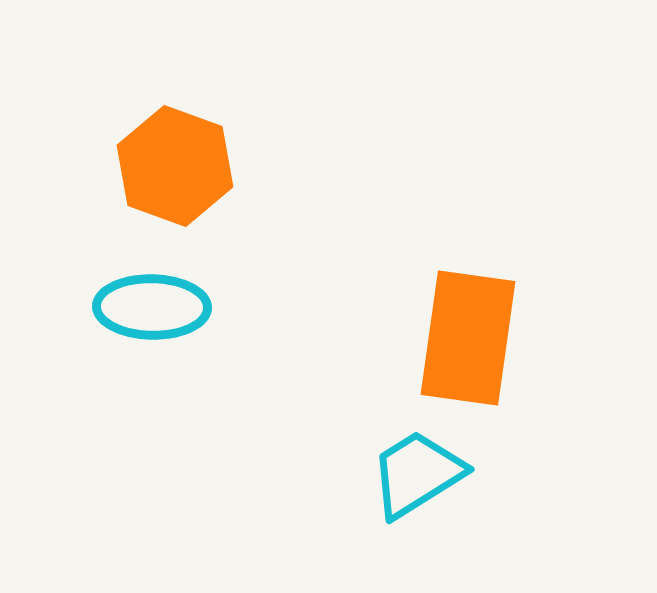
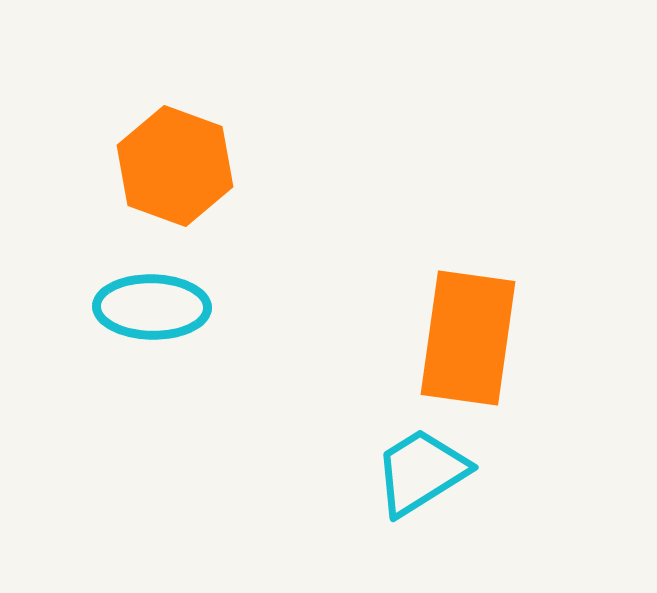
cyan trapezoid: moved 4 px right, 2 px up
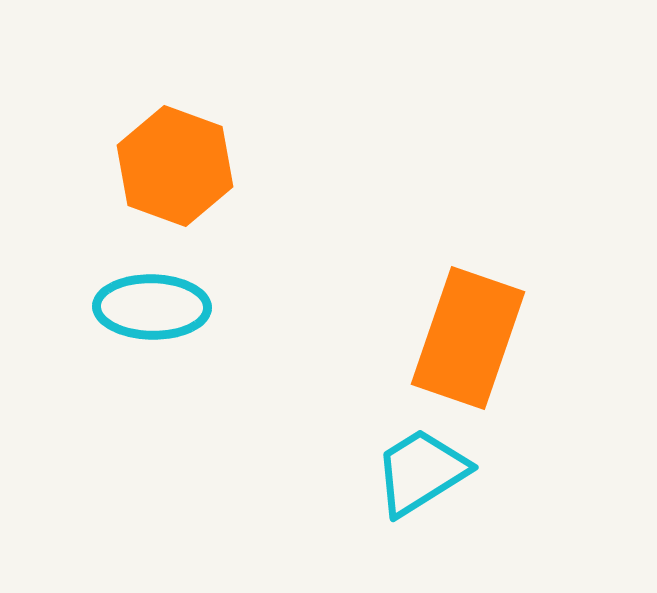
orange rectangle: rotated 11 degrees clockwise
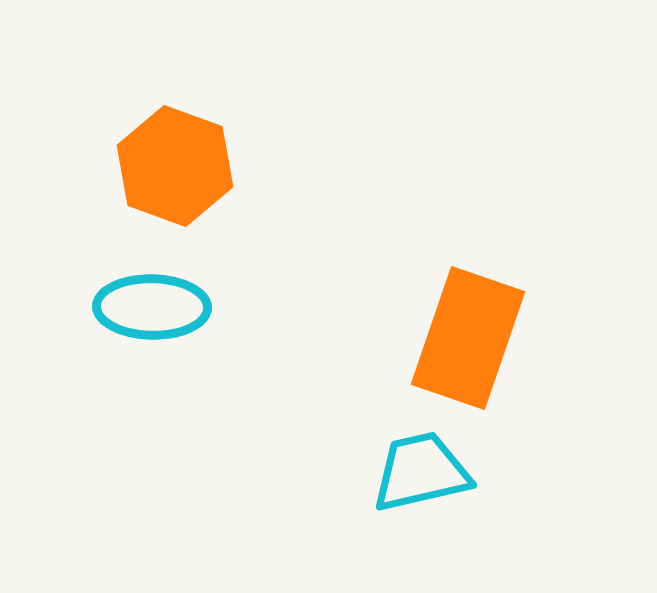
cyan trapezoid: rotated 19 degrees clockwise
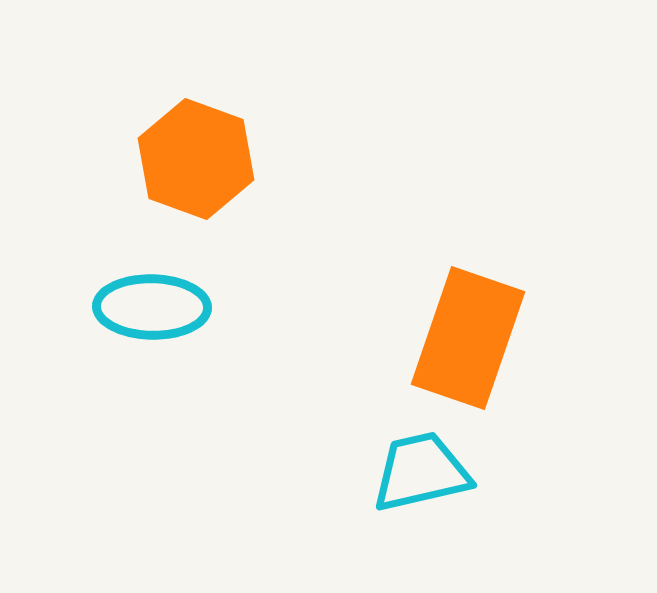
orange hexagon: moved 21 px right, 7 px up
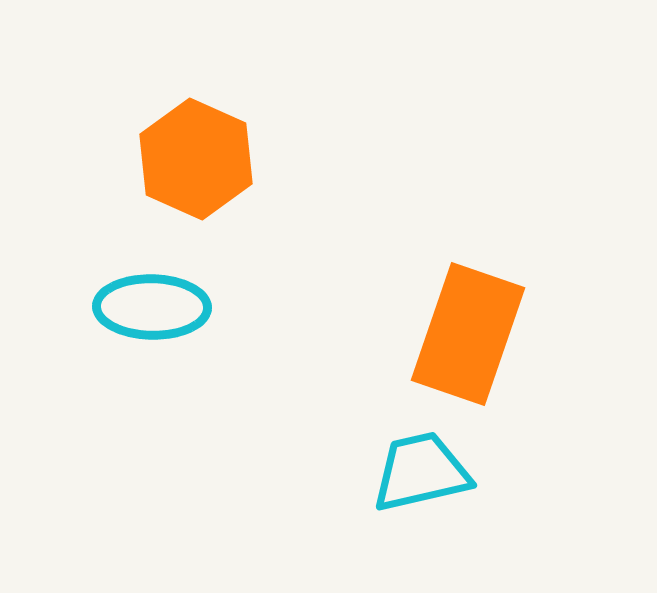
orange hexagon: rotated 4 degrees clockwise
orange rectangle: moved 4 px up
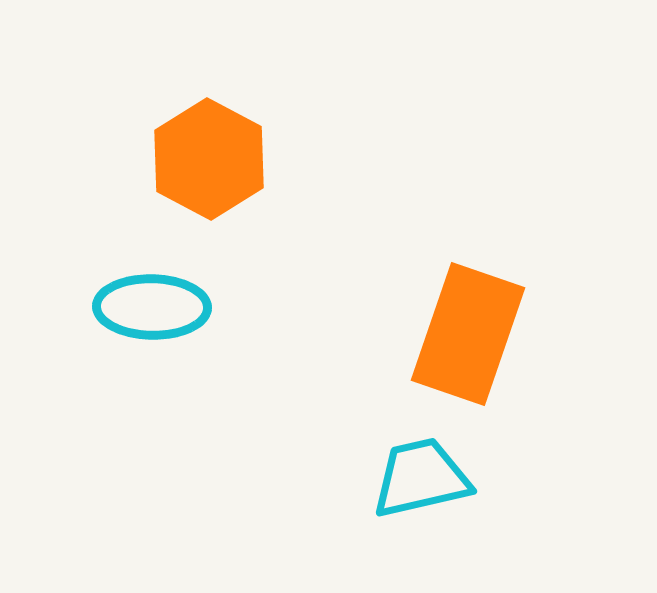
orange hexagon: moved 13 px right; rotated 4 degrees clockwise
cyan trapezoid: moved 6 px down
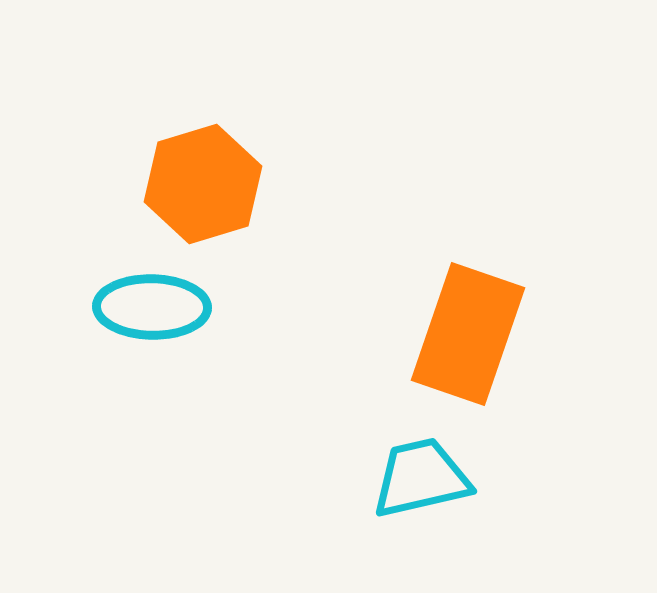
orange hexagon: moved 6 px left, 25 px down; rotated 15 degrees clockwise
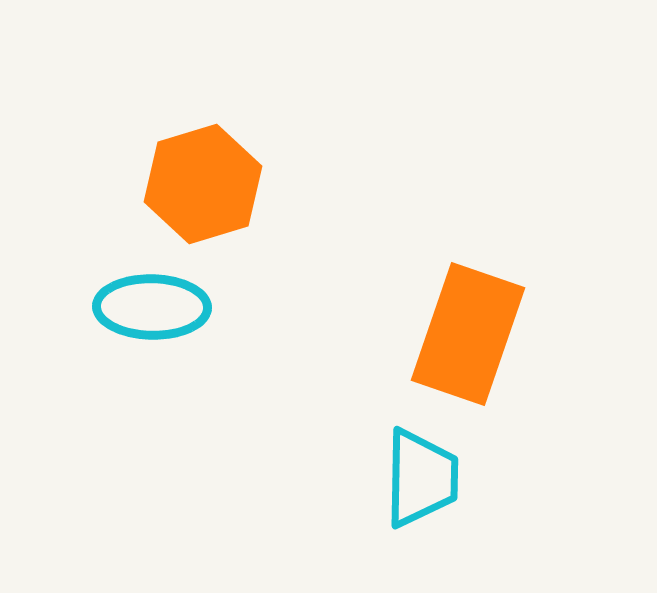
cyan trapezoid: rotated 104 degrees clockwise
